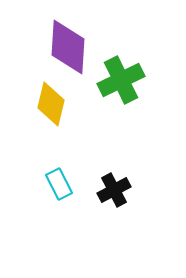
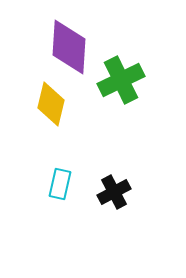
purple diamond: moved 1 px right
cyan rectangle: moved 1 px right; rotated 40 degrees clockwise
black cross: moved 2 px down
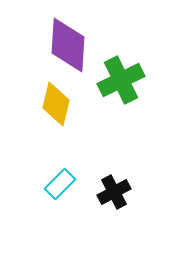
purple diamond: moved 1 px left, 2 px up
yellow diamond: moved 5 px right
cyan rectangle: rotated 32 degrees clockwise
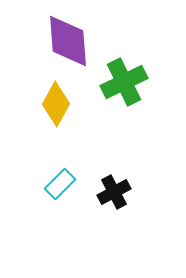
purple diamond: moved 4 px up; rotated 8 degrees counterclockwise
green cross: moved 3 px right, 2 px down
yellow diamond: rotated 15 degrees clockwise
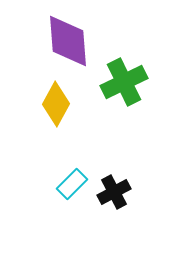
cyan rectangle: moved 12 px right
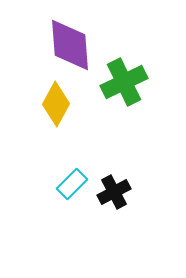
purple diamond: moved 2 px right, 4 px down
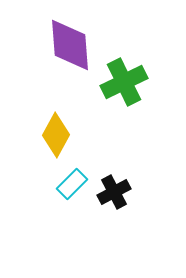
yellow diamond: moved 31 px down
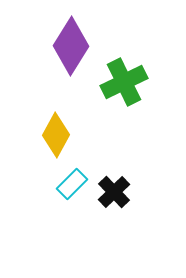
purple diamond: moved 1 px right, 1 px down; rotated 36 degrees clockwise
black cross: rotated 16 degrees counterclockwise
